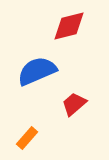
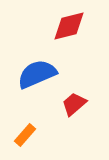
blue semicircle: moved 3 px down
orange rectangle: moved 2 px left, 3 px up
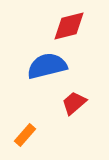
blue semicircle: moved 10 px right, 8 px up; rotated 9 degrees clockwise
red trapezoid: moved 1 px up
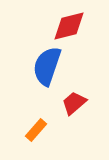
blue semicircle: rotated 57 degrees counterclockwise
orange rectangle: moved 11 px right, 5 px up
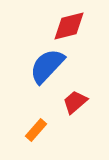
blue semicircle: rotated 24 degrees clockwise
red trapezoid: moved 1 px right, 1 px up
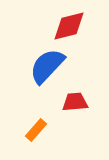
red trapezoid: rotated 36 degrees clockwise
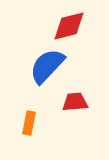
orange rectangle: moved 7 px left, 7 px up; rotated 30 degrees counterclockwise
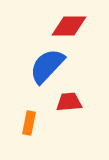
red diamond: rotated 15 degrees clockwise
red trapezoid: moved 6 px left
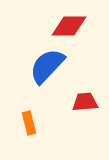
red trapezoid: moved 16 px right
orange rectangle: rotated 25 degrees counterclockwise
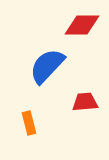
red diamond: moved 13 px right, 1 px up
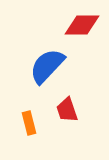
red trapezoid: moved 18 px left, 8 px down; rotated 104 degrees counterclockwise
